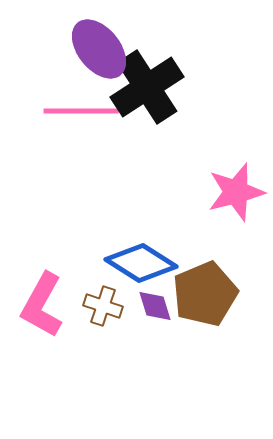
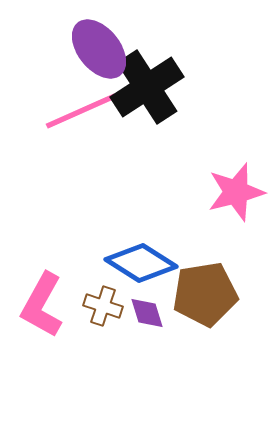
pink line: rotated 24 degrees counterclockwise
brown pentagon: rotated 14 degrees clockwise
purple diamond: moved 8 px left, 7 px down
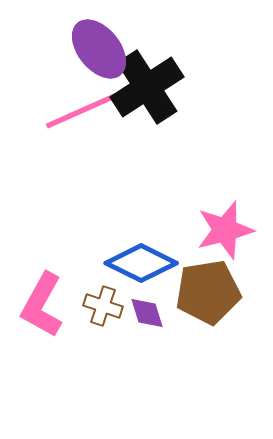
pink star: moved 11 px left, 38 px down
blue diamond: rotated 6 degrees counterclockwise
brown pentagon: moved 3 px right, 2 px up
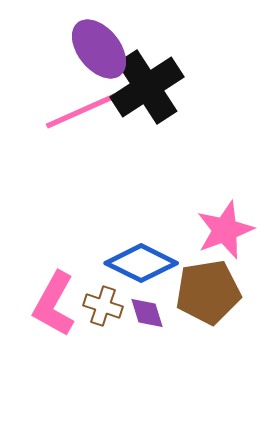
pink star: rotated 6 degrees counterclockwise
pink L-shape: moved 12 px right, 1 px up
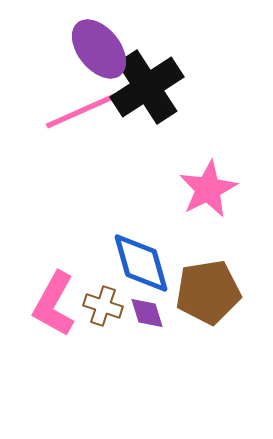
pink star: moved 17 px left, 41 px up; rotated 6 degrees counterclockwise
blue diamond: rotated 48 degrees clockwise
